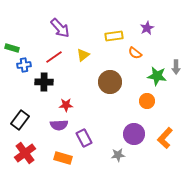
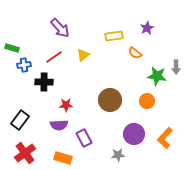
brown circle: moved 18 px down
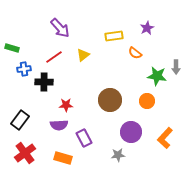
blue cross: moved 4 px down
purple circle: moved 3 px left, 2 px up
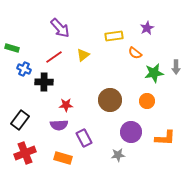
blue cross: rotated 32 degrees clockwise
green star: moved 3 px left, 3 px up; rotated 18 degrees counterclockwise
orange L-shape: rotated 130 degrees counterclockwise
red cross: rotated 15 degrees clockwise
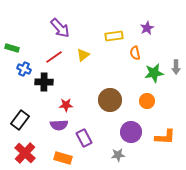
orange semicircle: rotated 40 degrees clockwise
orange L-shape: moved 1 px up
red cross: rotated 25 degrees counterclockwise
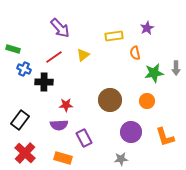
green rectangle: moved 1 px right, 1 px down
gray arrow: moved 1 px down
orange L-shape: rotated 70 degrees clockwise
gray star: moved 3 px right, 4 px down
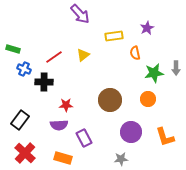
purple arrow: moved 20 px right, 14 px up
orange circle: moved 1 px right, 2 px up
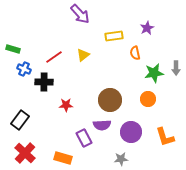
purple semicircle: moved 43 px right
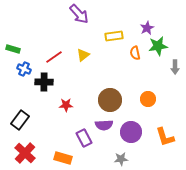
purple arrow: moved 1 px left
gray arrow: moved 1 px left, 1 px up
green star: moved 4 px right, 27 px up
purple semicircle: moved 2 px right
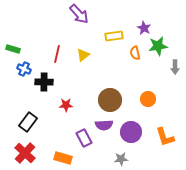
purple star: moved 3 px left; rotated 16 degrees counterclockwise
red line: moved 3 px right, 3 px up; rotated 42 degrees counterclockwise
black rectangle: moved 8 px right, 2 px down
